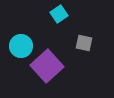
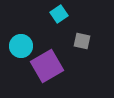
gray square: moved 2 px left, 2 px up
purple square: rotated 12 degrees clockwise
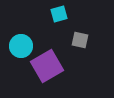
cyan square: rotated 18 degrees clockwise
gray square: moved 2 px left, 1 px up
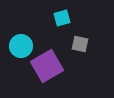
cyan square: moved 3 px right, 4 px down
gray square: moved 4 px down
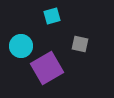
cyan square: moved 10 px left, 2 px up
purple square: moved 2 px down
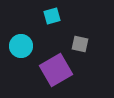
purple square: moved 9 px right, 2 px down
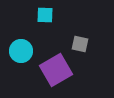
cyan square: moved 7 px left, 1 px up; rotated 18 degrees clockwise
cyan circle: moved 5 px down
